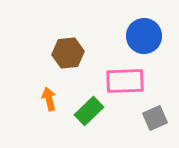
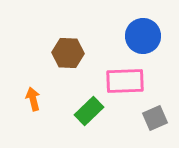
blue circle: moved 1 px left
brown hexagon: rotated 8 degrees clockwise
orange arrow: moved 16 px left
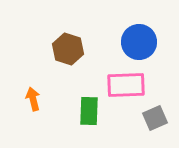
blue circle: moved 4 px left, 6 px down
brown hexagon: moved 4 px up; rotated 16 degrees clockwise
pink rectangle: moved 1 px right, 4 px down
green rectangle: rotated 44 degrees counterclockwise
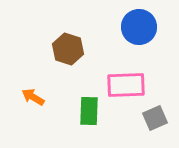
blue circle: moved 15 px up
orange arrow: moved 2 px up; rotated 45 degrees counterclockwise
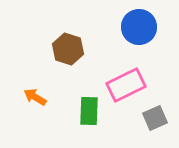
pink rectangle: rotated 24 degrees counterclockwise
orange arrow: moved 2 px right
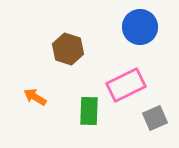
blue circle: moved 1 px right
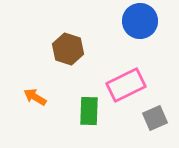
blue circle: moved 6 px up
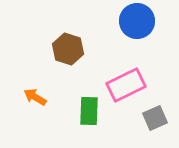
blue circle: moved 3 px left
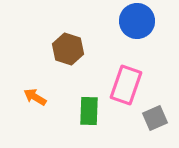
pink rectangle: rotated 45 degrees counterclockwise
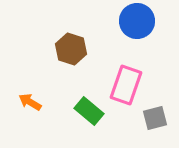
brown hexagon: moved 3 px right
orange arrow: moved 5 px left, 5 px down
green rectangle: rotated 52 degrees counterclockwise
gray square: rotated 10 degrees clockwise
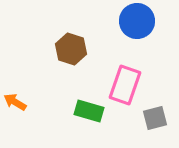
pink rectangle: moved 1 px left
orange arrow: moved 15 px left
green rectangle: rotated 24 degrees counterclockwise
